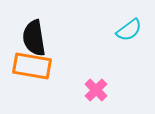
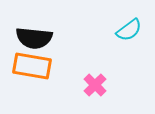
black semicircle: rotated 75 degrees counterclockwise
pink cross: moved 1 px left, 5 px up
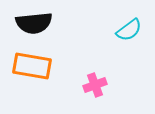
black semicircle: moved 15 px up; rotated 12 degrees counterclockwise
pink cross: rotated 25 degrees clockwise
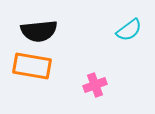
black semicircle: moved 5 px right, 8 px down
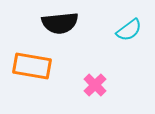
black semicircle: moved 21 px right, 8 px up
pink cross: rotated 25 degrees counterclockwise
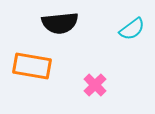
cyan semicircle: moved 3 px right, 1 px up
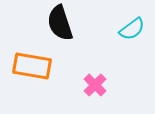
black semicircle: rotated 78 degrees clockwise
